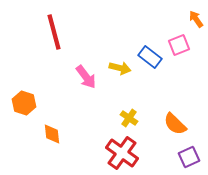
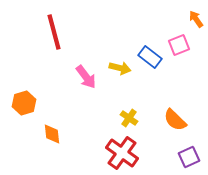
orange hexagon: rotated 25 degrees clockwise
orange semicircle: moved 4 px up
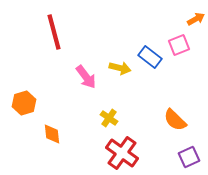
orange arrow: rotated 96 degrees clockwise
yellow cross: moved 20 px left
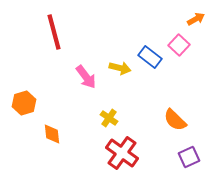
pink square: rotated 25 degrees counterclockwise
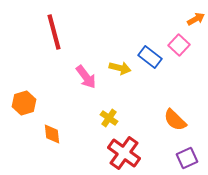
red cross: moved 2 px right
purple square: moved 2 px left, 1 px down
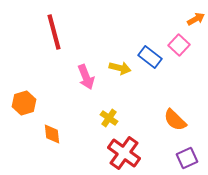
pink arrow: rotated 15 degrees clockwise
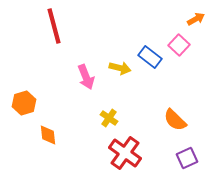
red line: moved 6 px up
orange diamond: moved 4 px left, 1 px down
red cross: moved 1 px right
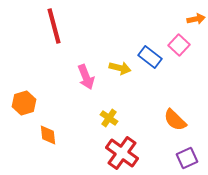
orange arrow: rotated 18 degrees clockwise
red cross: moved 3 px left
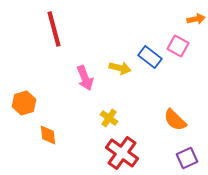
red line: moved 3 px down
pink square: moved 1 px left, 1 px down; rotated 15 degrees counterclockwise
pink arrow: moved 1 px left, 1 px down
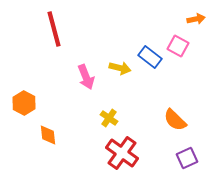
pink arrow: moved 1 px right, 1 px up
orange hexagon: rotated 15 degrees counterclockwise
